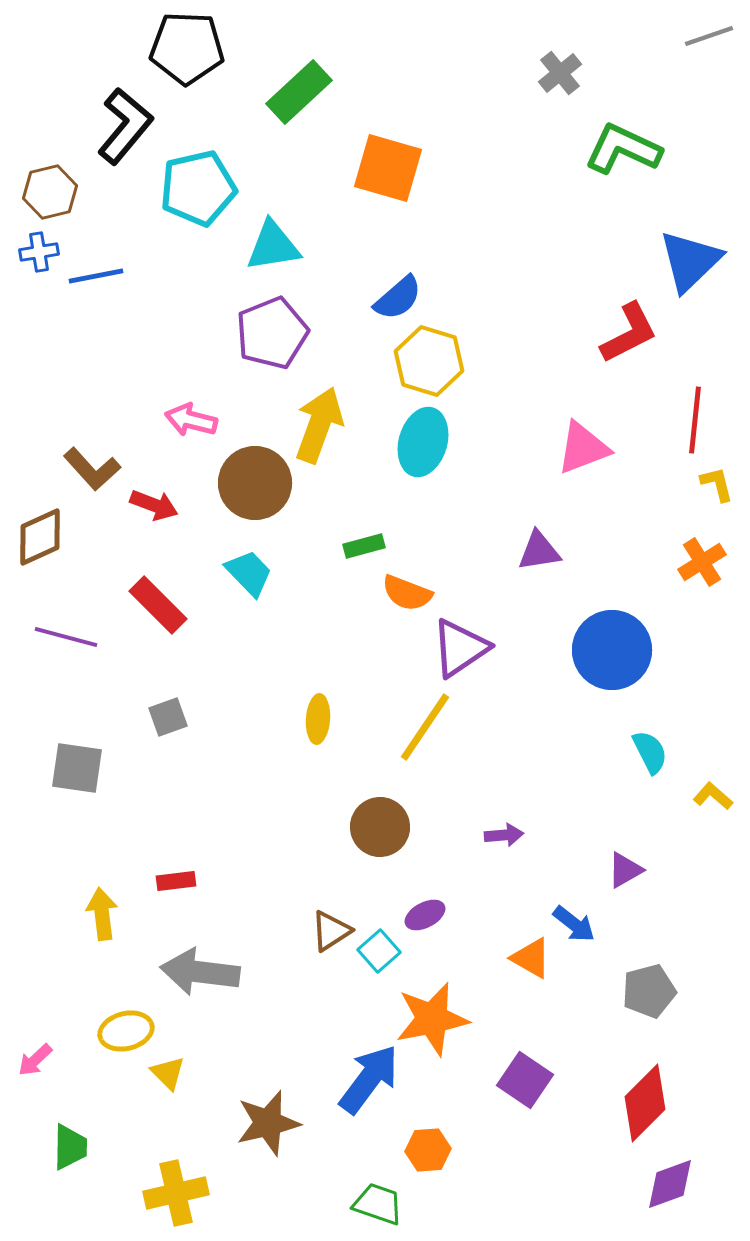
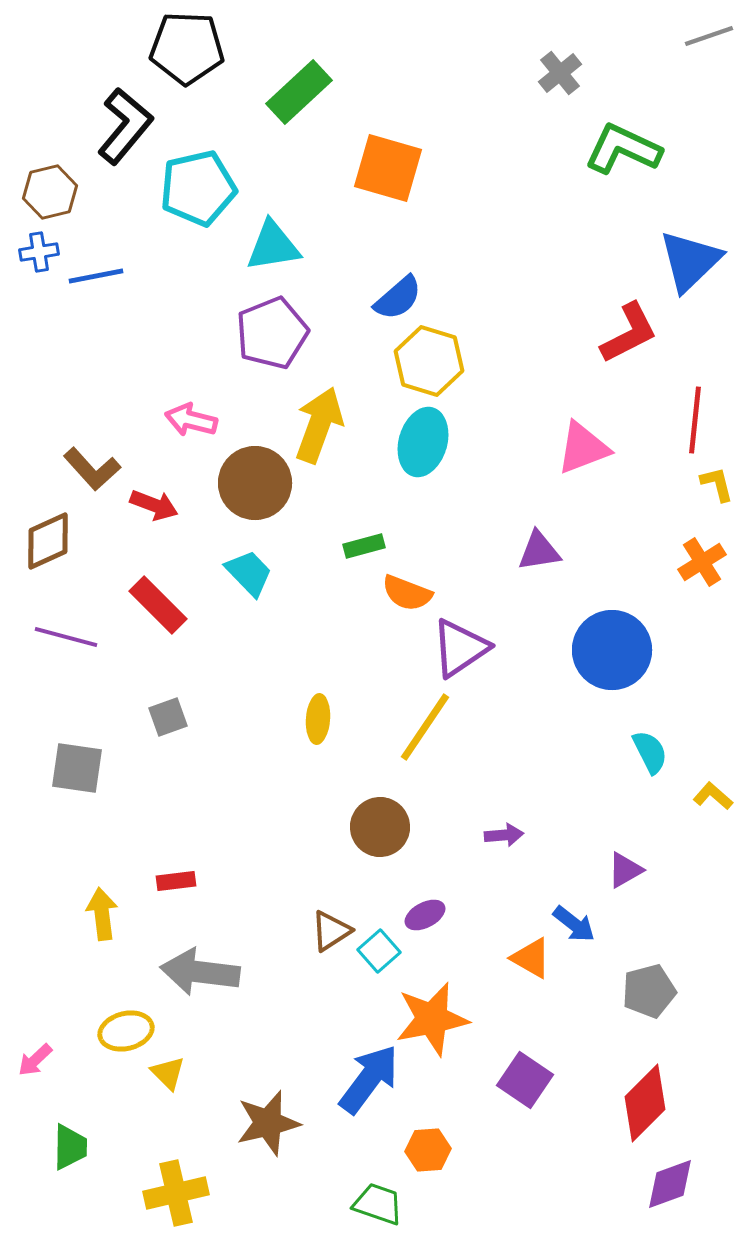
brown diamond at (40, 537): moved 8 px right, 4 px down
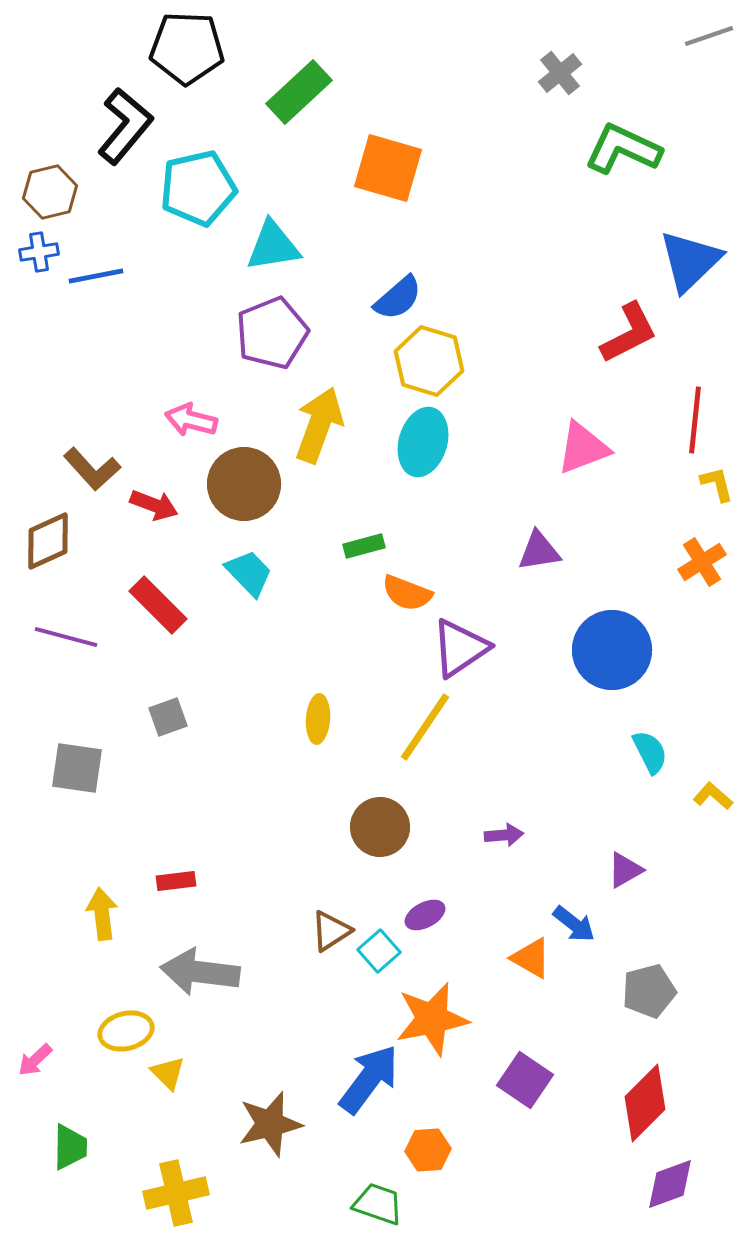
brown circle at (255, 483): moved 11 px left, 1 px down
brown star at (268, 1123): moved 2 px right, 1 px down
